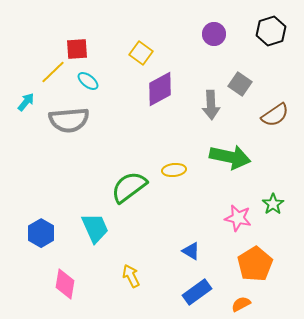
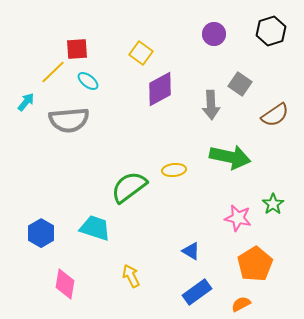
cyan trapezoid: rotated 48 degrees counterclockwise
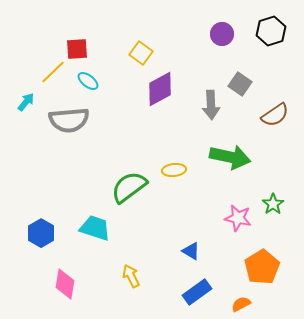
purple circle: moved 8 px right
orange pentagon: moved 7 px right, 3 px down
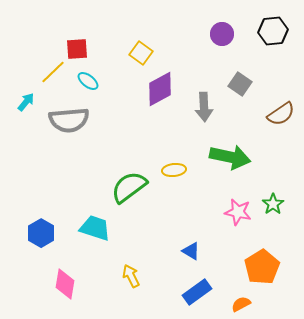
black hexagon: moved 2 px right; rotated 12 degrees clockwise
gray arrow: moved 7 px left, 2 px down
brown semicircle: moved 6 px right, 1 px up
pink star: moved 6 px up
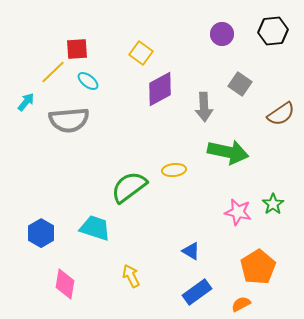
green arrow: moved 2 px left, 5 px up
orange pentagon: moved 4 px left
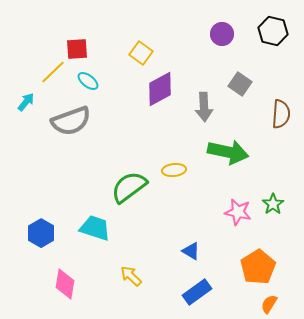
black hexagon: rotated 20 degrees clockwise
brown semicircle: rotated 52 degrees counterclockwise
gray semicircle: moved 2 px right, 1 px down; rotated 15 degrees counterclockwise
yellow arrow: rotated 20 degrees counterclockwise
orange semicircle: moved 28 px right; rotated 30 degrees counterclockwise
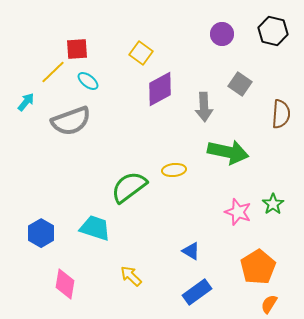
pink star: rotated 8 degrees clockwise
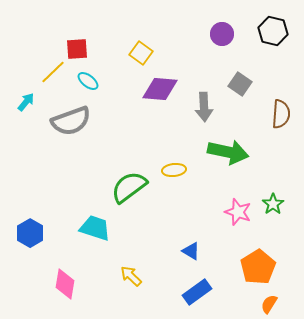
purple diamond: rotated 33 degrees clockwise
blue hexagon: moved 11 px left
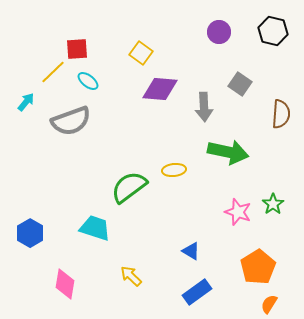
purple circle: moved 3 px left, 2 px up
